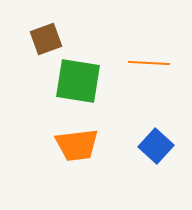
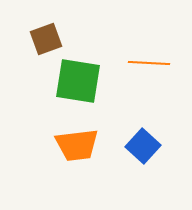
blue square: moved 13 px left
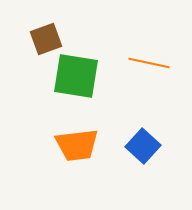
orange line: rotated 9 degrees clockwise
green square: moved 2 px left, 5 px up
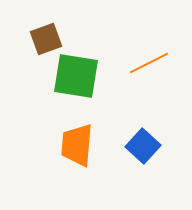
orange line: rotated 39 degrees counterclockwise
orange trapezoid: rotated 102 degrees clockwise
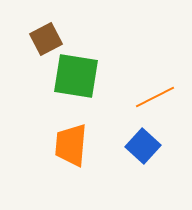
brown square: rotated 8 degrees counterclockwise
orange line: moved 6 px right, 34 px down
orange trapezoid: moved 6 px left
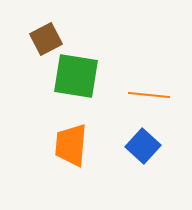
orange line: moved 6 px left, 2 px up; rotated 33 degrees clockwise
